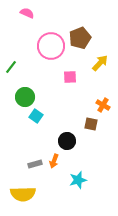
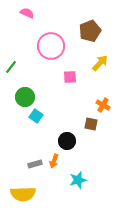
brown pentagon: moved 10 px right, 7 px up
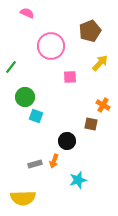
cyan square: rotated 16 degrees counterclockwise
yellow semicircle: moved 4 px down
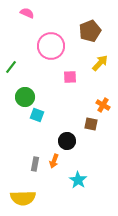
cyan square: moved 1 px right, 1 px up
gray rectangle: rotated 64 degrees counterclockwise
cyan star: rotated 24 degrees counterclockwise
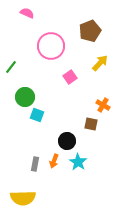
pink square: rotated 32 degrees counterclockwise
cyan star: moved 18 px up
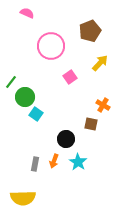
green line: moved 15 px down
cyan square: moved 1 px left, 1 px up; rotated 16 degrees clockwise
black circle: moved 1 px left, 2 px up
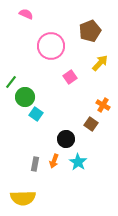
pink semicircle: moved 1 px left, 1 px down
brown square: rotated 24 degrees clockwise
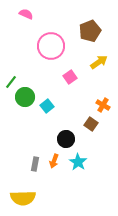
yellow arrow: moved 1 px left, 1 px up; rotated 12 degrees clockwise
cyan square: moved 11 px right, 8 px up; rotated 16 degrees clockwise
